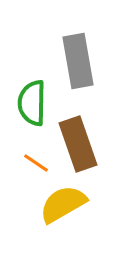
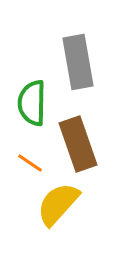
gray rectangle: moved 1 px down
orange line: moved 6 px left
yellow semicircle: moved 5 px left; rotated 18 degrees counterclockwise
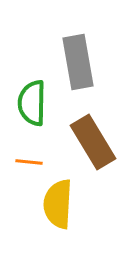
brown rectangle: moved 15 px right, 2 px up; rotated 12 degrees counterclockwise
orange line: moved 1 px left, 1 px up; rotated 28 degrees counterclockwise
yellow semicircle: rotated 39 degrees counterclockwise
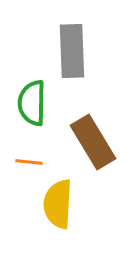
gray rectangle: moved 6 px left, 11 px up; rotated 8 degrees clockwise
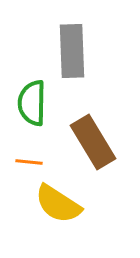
yellow semicircle: rotated 60 degrees counterclockwise
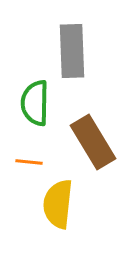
green semicircle: moved 3 px right
yellow semicircle: rotated 63 degrees clockwise
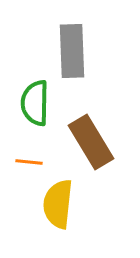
brown rectangle: moved 2 px left
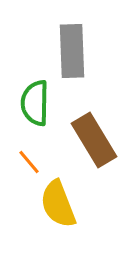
brown rectangle: moved 3 px right, 2 px up
orange line: rotated 44 degrees clockwise
yellow semicircle: rotated 27 degrees counterclockwise
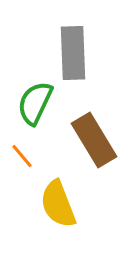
gray rectangle: moved 1 px right, 2 px down
green semicircle: rotated 24 degrees clockwise
orange line: moved 7 px left, 6 px up
